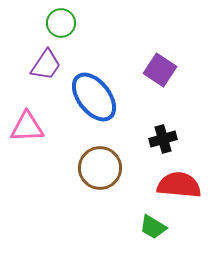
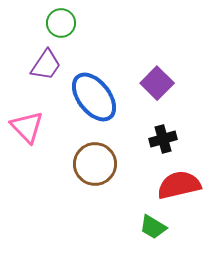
purple square: moved 3 px left, 13 px down; rotated 12 degrees clockwise
pink triangle: rotated 48 degrees clockwise
brown circle: moved 5 px left, 4 px up
red semicircle: rotated 18 degrees counterclockwise
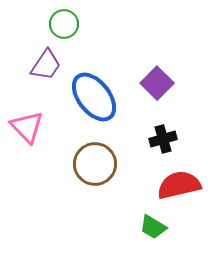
green circle: moved 3 px right, 1 px down
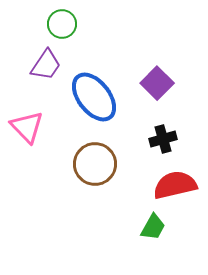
green circle: moved 2 px left
red semicircle: moved 4 px left
green trapezoid: rotated 92 degrees counterclockwise
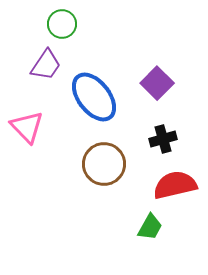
brown circle: moved 9 px right
green trapezoid: moved 3 px left
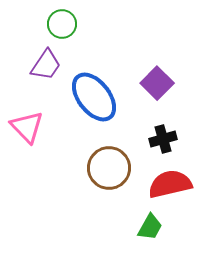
brown circle: moved 5 px right, 4 px down
red semicircle: moved 5 px left, 1 px up
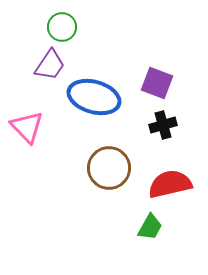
green circle: moved 3 px down
purple trapezoid: moved 4 px right
purple square: rotated 24 degrees counterclockwise
blue ellipse: rotated 36 degrees counterclockwise
black cross: moved 14 px up
